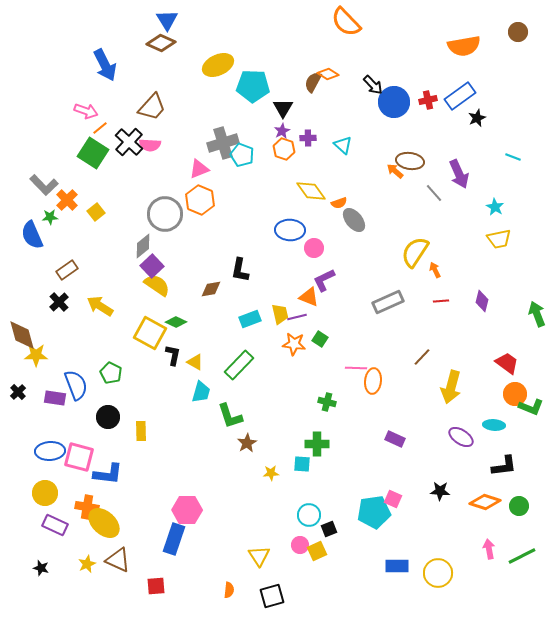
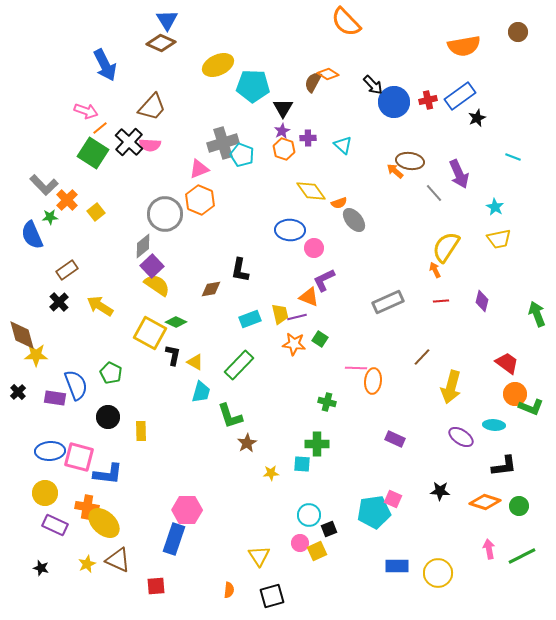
yellow semicircle at (415, 252): moved 31 px right, 5 px up
pink circle at (300, 545): moved 2 px up
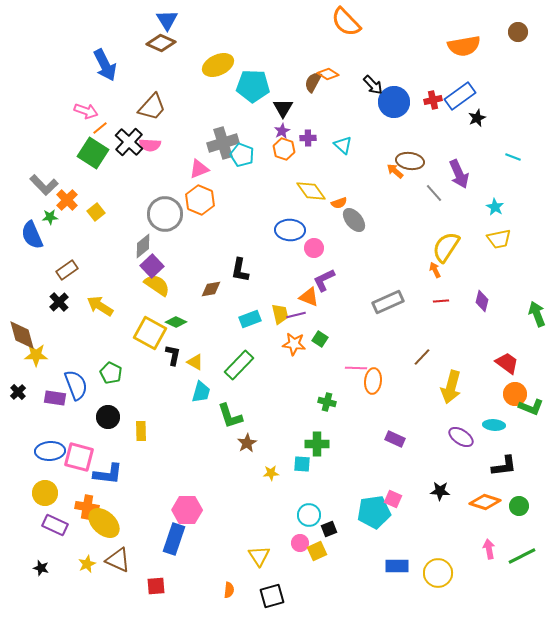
red cross at (428, 100): moved 5 px right
purple line at (297, 317): moved 1 px left, 2 px up
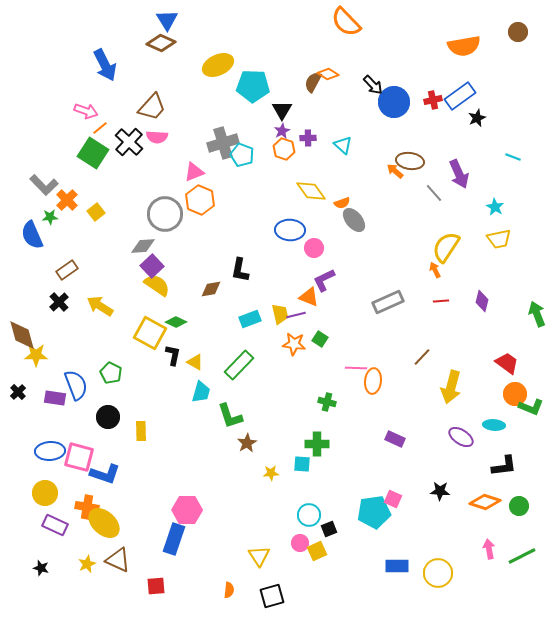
black triangle at (283, 108): moved 1 px left, 2 px down
pink semicircle at (150, 145): moved 7 px right, 8 px up
pink triangle at (199, 169): moved 5 px left, 3 px down
orange semicircle at (339, 203): moved 3 px right
gray diamond at (143, 246): rotated 35 degrees clockwise
blue L-shape at (108, 474): moved 3 px left; rotated 12 degrees clockwise
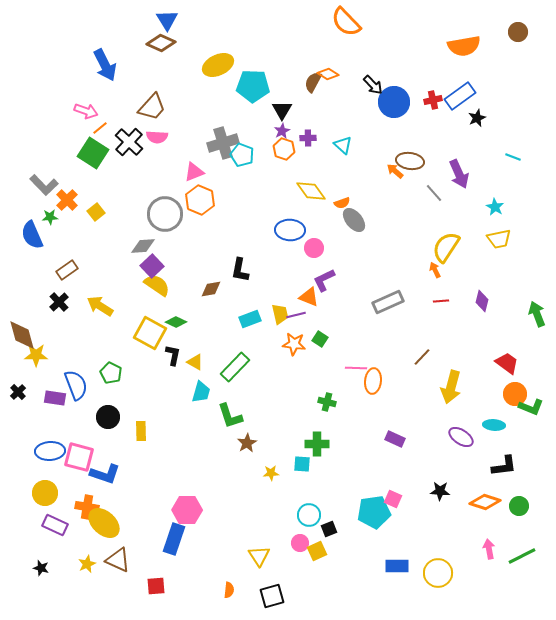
green rectangle at (239, 365): moved 4 px left, 2 px down
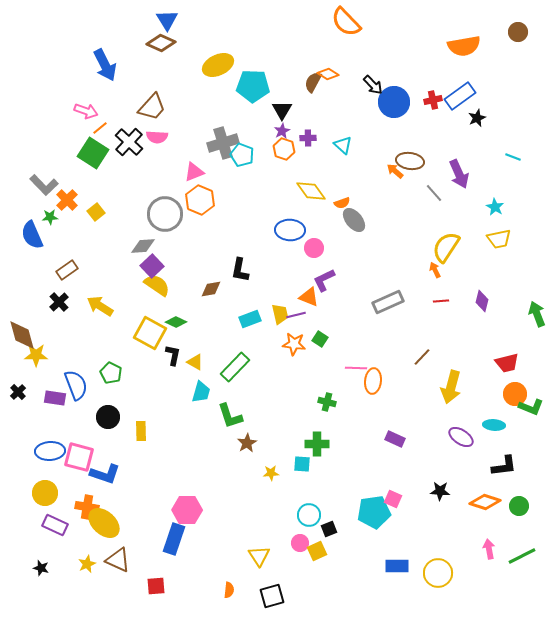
red trapezoid at (507, 363): rotated 130 degrees clockwise
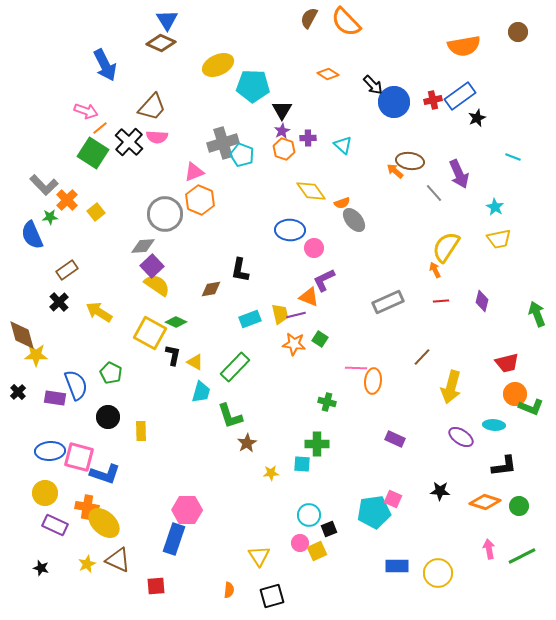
brown semicircle at (313, 82): moved 4 px left, 64 px up
yellow arrow at (100, 306): moved 1 px left, 6 px down
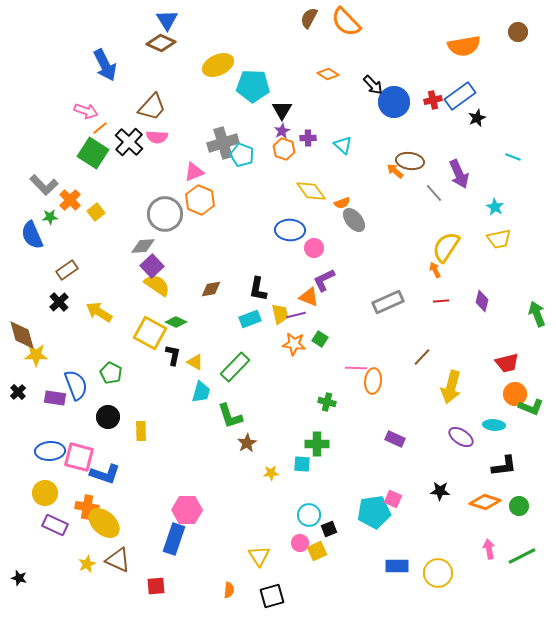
orange cross at (67, 200): moved 3 px right
black L-shape at (240, 270): moved 18 px right, 19 px down
black star at (41, 568): moved 22 px left, 10 px down
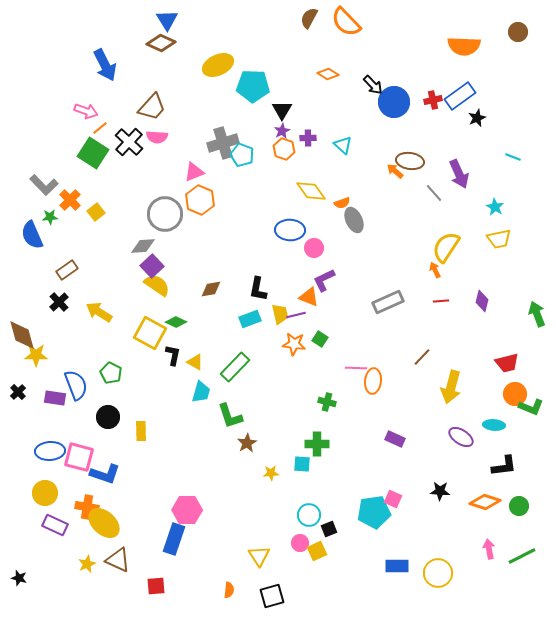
orange semicircle at (464, 46): rotated 12 degrees clockwise
gray ellipse at (354, 220): rotated 15 degrees clockwise
